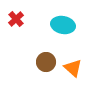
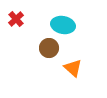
brown circle: moved 3 px right, 14 px up
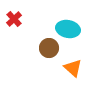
red cross: moved 2 px left
cyan ellipse: moved 5 px right, 4 px down
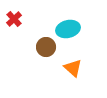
cyan ellipse: rotated 25 degrees counterclockwise
brown circle: moved 3 px left, 1 px up
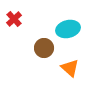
brown circle: moved 2 px left, 1 px down
orange triangle: moved 3 px left
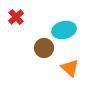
red cross: moved 2 px right, 2 px up
cyan ellipse: moved 4 px left, 1 px down
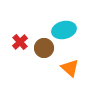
red cross: moved 4 px right, 25 px down
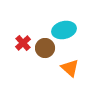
red cross: moved 3 px right, 1 px down
brown circle: moved 1 px right
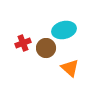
red cross: rotated 21 degrees clockwise
brown circle: moved 1 px right
